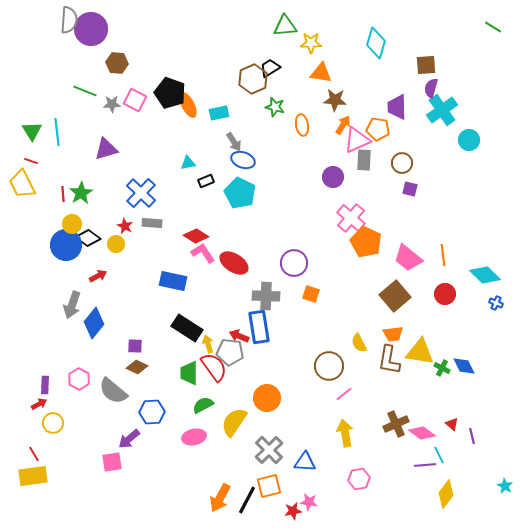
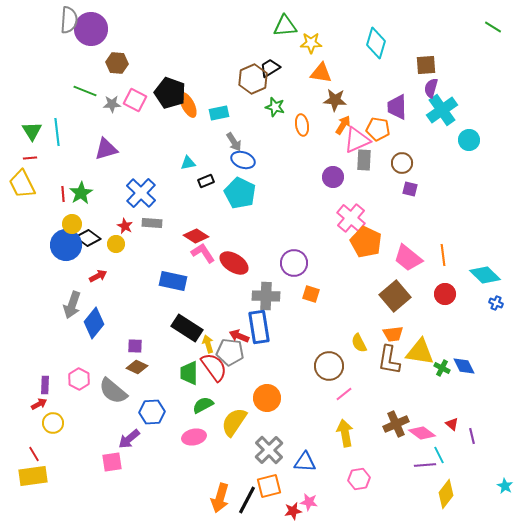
red line at (31, 161): moved 1 px left, 3 px up; rotated 24 degrees counterclockwise
orange arrow at (220, 498): rotated 12 degrees counterclockwise
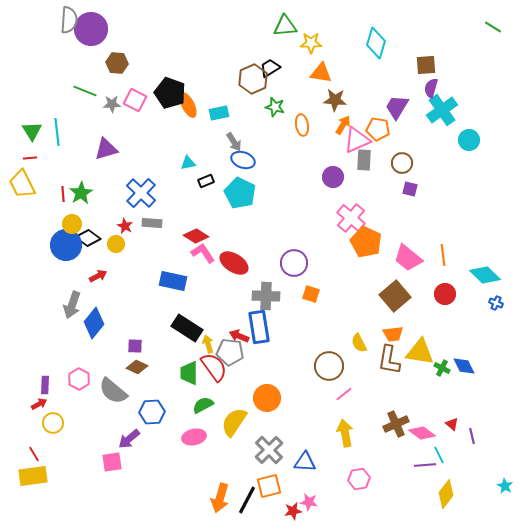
purple trapezoid at (397, 107): rotated 32 degrees clockwise
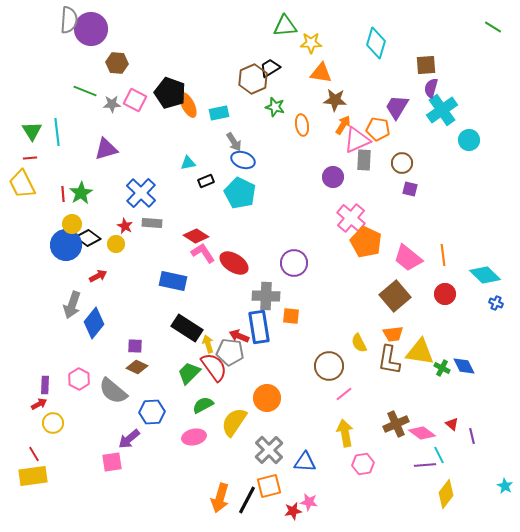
orange square at (311, 294): moved 20 px left, 22 px down; rotated 12 degrees counterclockwise
green trapezoid at (189, 373): rotated 45 degrees clockwise
pink hexagon at (359, 479): moved 4 px right, 15 px up
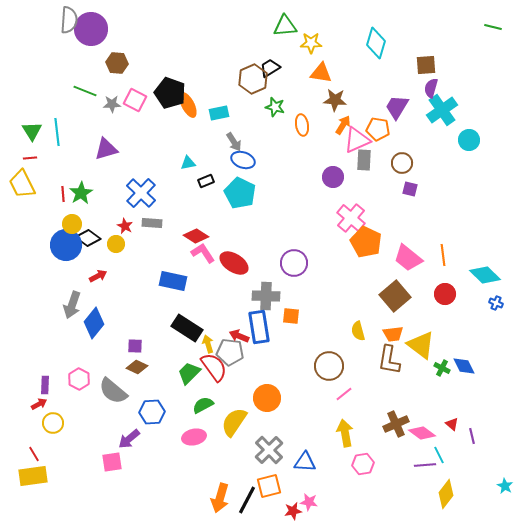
green line at (493, 27): rotated 18 degrees counterclockwise
yellow semicircle at (359, 343): moved 1 px left, 12 px up; rotated 12 degrees clockwise
yellow triangle at (420, 352): moved 1 px right, 7 px up; rotated 28 degrees clockwise
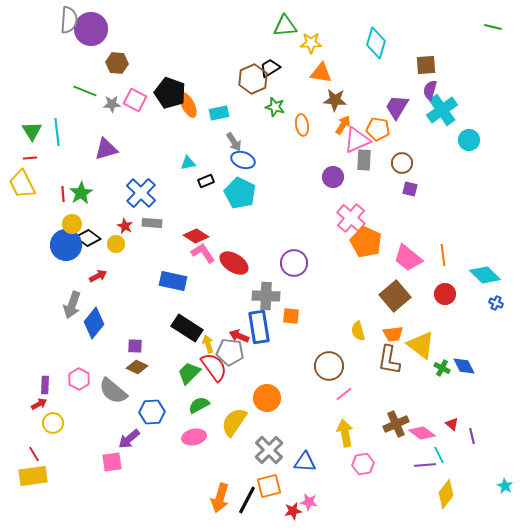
purple semicircle at (431, 88): moved 1 px left, 2 px down
green semicircle at (203, 405): moved 4 px left
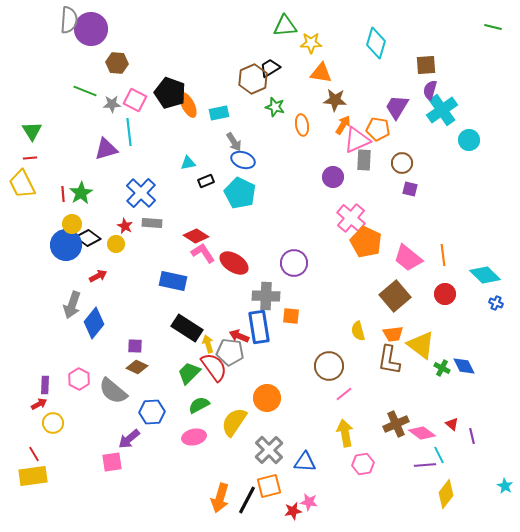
cyan line at (57, 132): moved 72 px right
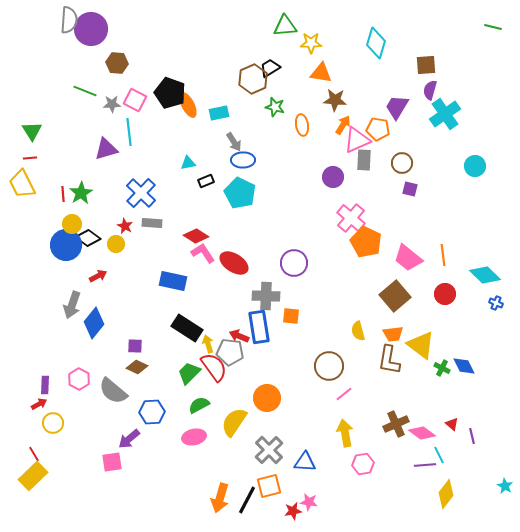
cyan cross at (442, 110): moved 3 px right, 4 px down
cyan circle at (469, 140): moved 6 px right, 26 px down
blue ellipse at (243, 160): rotated 20 degrees counterclockwise
yellow rectangle at (33, 476): rotated 36 degrees counterclockwise
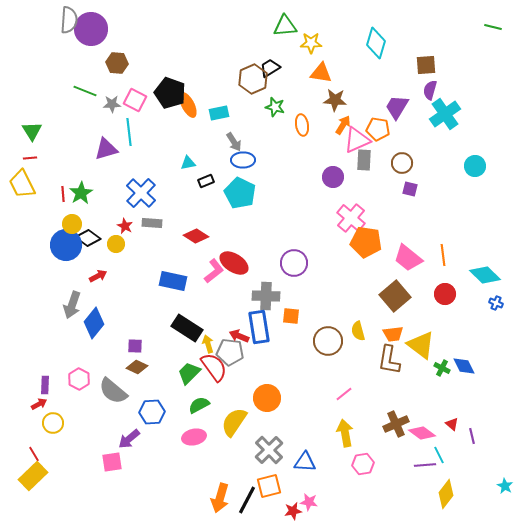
orange pentagon at (366, 242): rotated 16 degrees counterclockwise
pink L-shape at (203, 253): moved 11 px right, 18 px down; rotated 85 degrees clockwise
brown circle at (329, 366): moved 1 px left, 25 px up
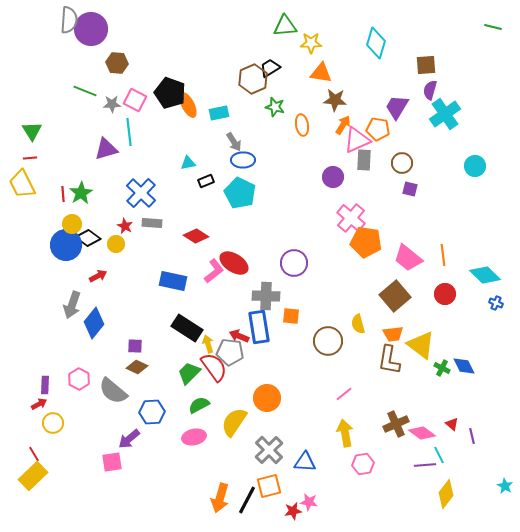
yellow semicircle at (358, 331): moved 7 px up
